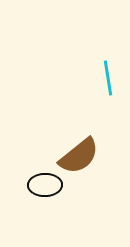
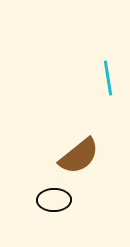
black ellipse: moved 9 px right, 15 px down
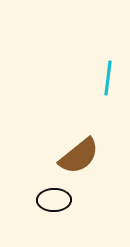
cyan line: rotated 16 degrees clockwise
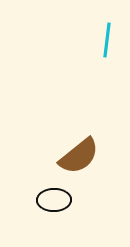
cyan line: moved 1 px left, 38 px up
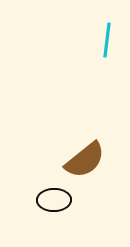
brown semicircle: moved 6 px right, 4 px down
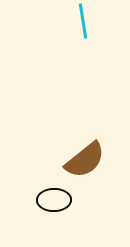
cyan line: moved 24 px left, 19 px up; rotated 16 degrees counterclockwise
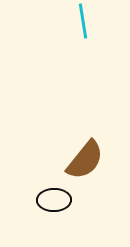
brown semicircle: rotated 12 degrees counterclockwise
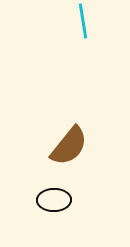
brown semicircle: moved 16 px left, 14 px up
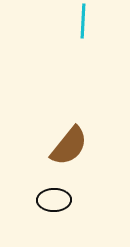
cyan line: rotated 12 degrees clockwise
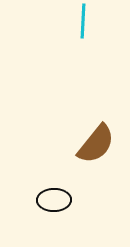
brown semicircle: moved 27 px right, 2 px up
